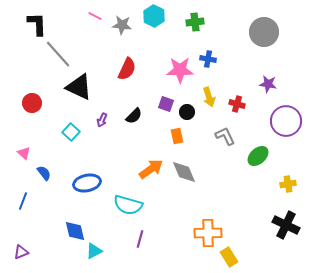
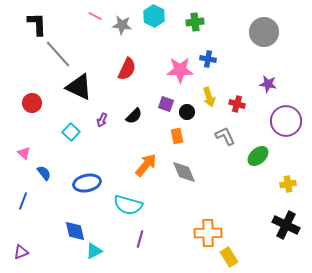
orange arrow: moved 5 px left, 4 px up; rotated 15 degrees counterclockwise
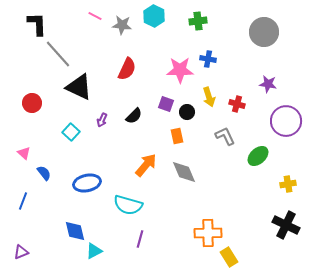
green cross: moved 3 px right, 1 px up
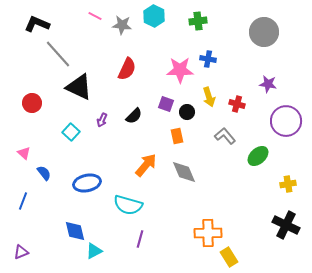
black L-shape: rotated 65 degrees counterclockwise
gray L-shape: rotated 15 degrees counterclockwise
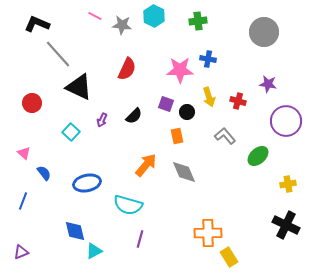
red cross: moved 1 px right, 3 px up
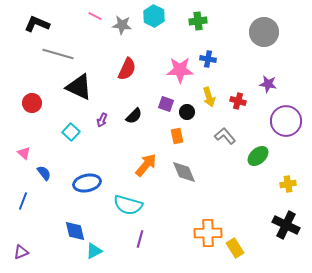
gray line: rotated 32 degrees counterclockwise
yellow rectangle: moved 6 px right, 9 px up
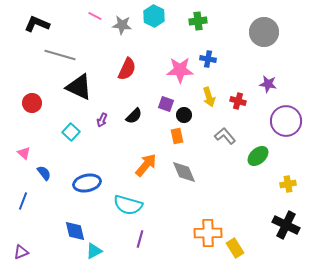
gray line: moved 2 px right, 1 px down
black circle: moved 3 px left, 3 px down
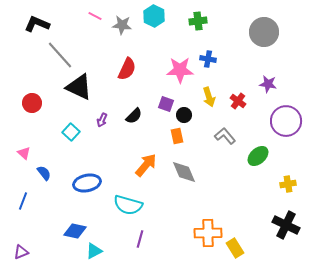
gray line: rotated 32 degrees clockwise
red cross: rotated 21 degrees clockwise
blue diamond: rotated 65 degrees counterclockwise
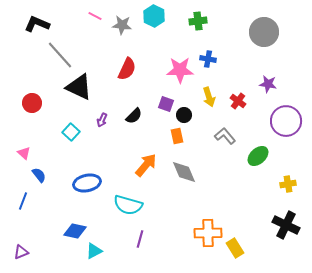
blue semicircle: moved 5 px left, 2 px down
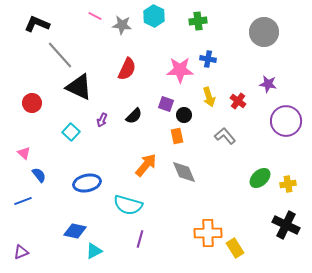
green ellipse: moved 2 px right, 22 px down
blue line: rotated 48 degrees clockwise
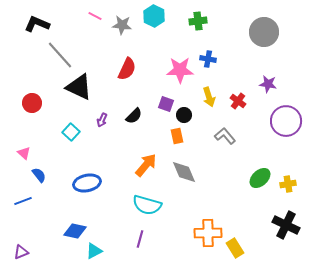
cyan semicircle: moved 19 px right
